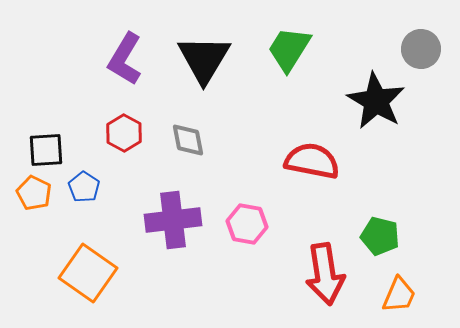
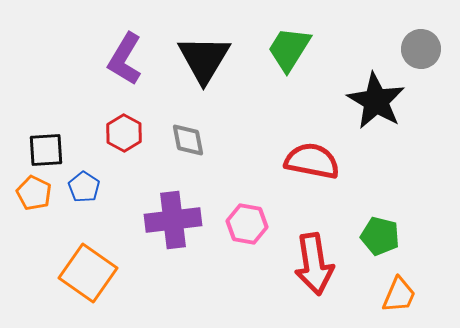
red arrow: moved 11 px left, 10 px up
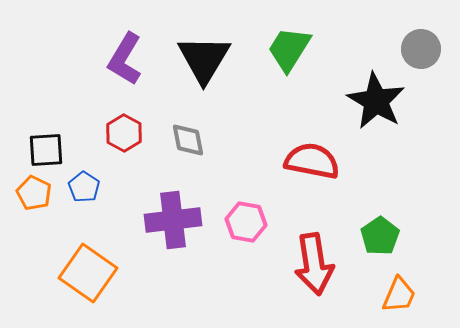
pink hexagon: moved 1 px left, 2 px up
green pentagon: rotated 24 degrees clockwise
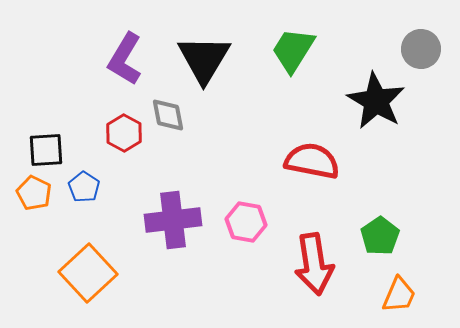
green trapezoid: moved 4 px right, 1 px down
gray diamond: moved 20 px left, 25 px up
orange square: rotated 12 degrees clockwise
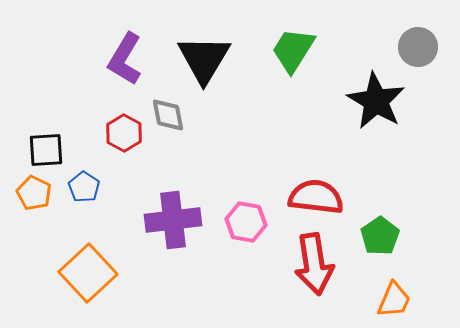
gray circle: moved 3 px left, 2 px up
red semicircle: moved 4 px right, 36 px down; rotated 4 degrees counterclockwise
orange trapezoid: moved 5 px left, 5 px down
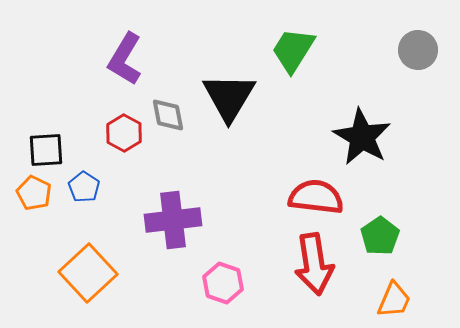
gray circle: moved 3 px down
black triangle: moved 25 px right, 38 px down
black star: moved 14 px left, 36 px down
pink hexagon: moved 23 px left, 61 px down; rotated 9 degrees clockwise
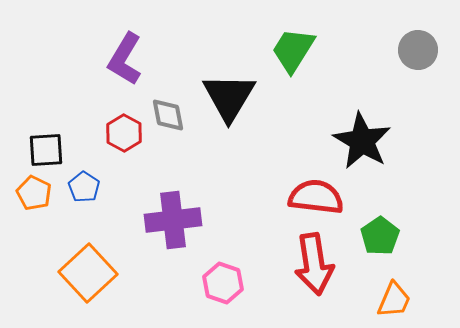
black star: moved 4 px down
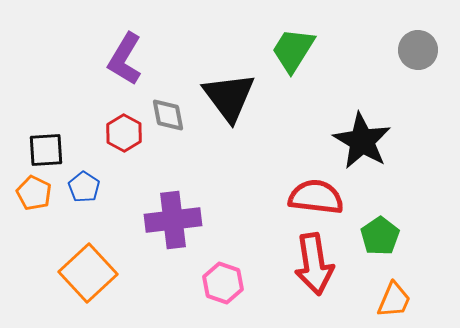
black triangle: rotated 8 degrees counterclockwise
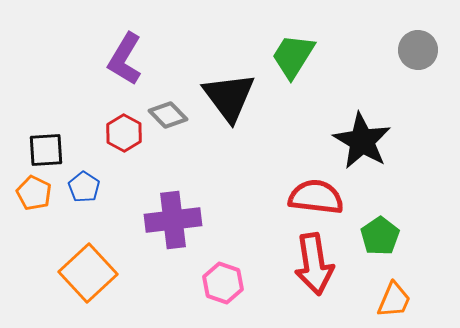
green trapezoid: moved 6 px down
gray diamond: rotated 33 degrees counterclockwise
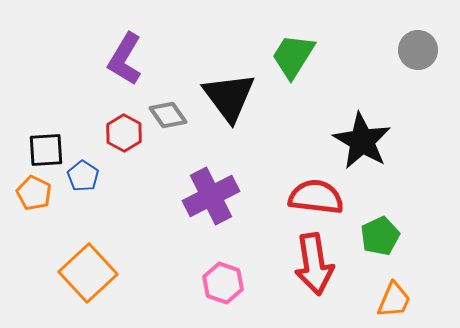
gray diamond: rotated 9 degrees clockwise
blue pentagon: moved 1 px left, 11 px up
purple cross: moved 38 px right, 24 px up; rotated 20 degrees counterclockwise
green pentagon: rotated 9 degrees clockwise
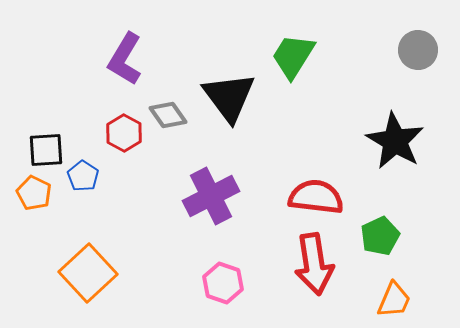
black star: moved 33 px right
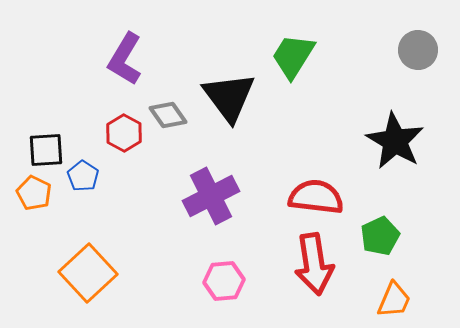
pink hexagon: moved 1 px right, 2 px up; rotated 24 degrees counterclockwise
